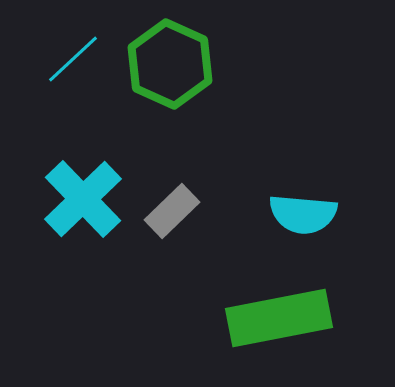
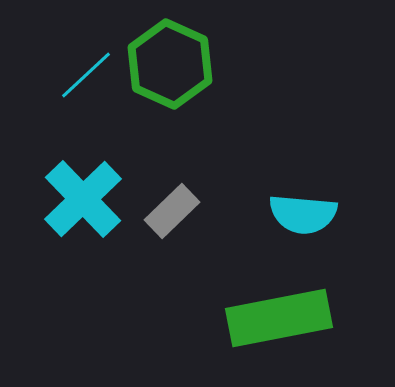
cyan line: moved 13 px right, 16 px down
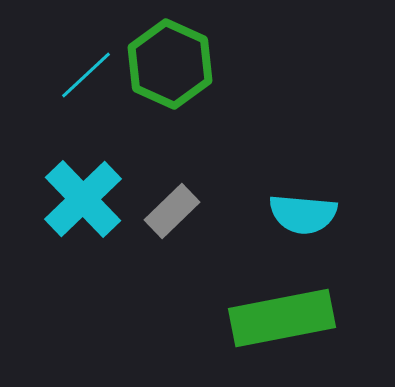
green rectangle: moved 3 px right
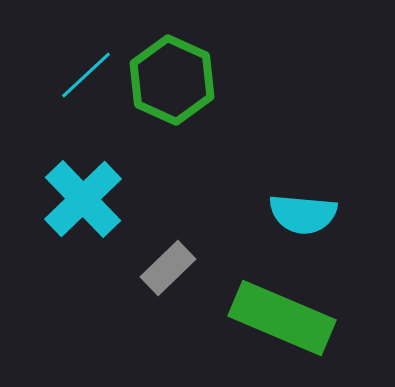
green hexagon: moved 2 px right, 16 px down
gray rectangle: moved 4 px left, 57 px down
green rectangle: rotated 34 degrees clockwise
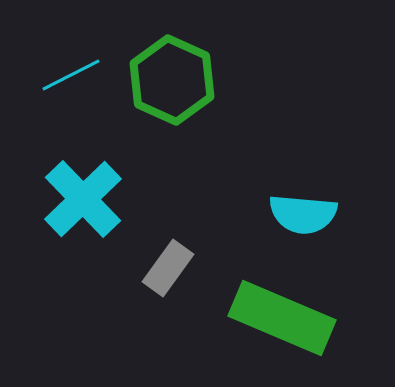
cyan line: moved 15 px left; rotated 16 degrees clockwise
gray rectangle: rotated 10 degrees counterclockwise
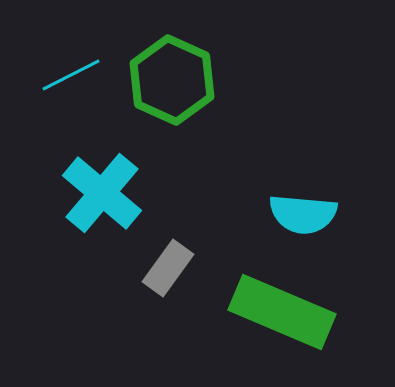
cyan cross: moved 19 px right, 6 px up; rotated 6 degrees counterclockwise
green rectangle: moved 6 px up
